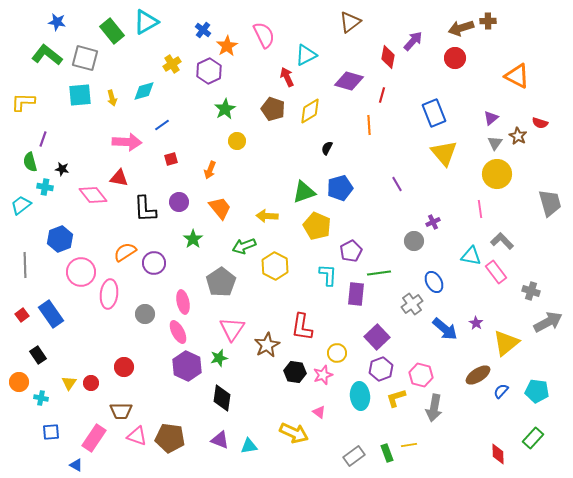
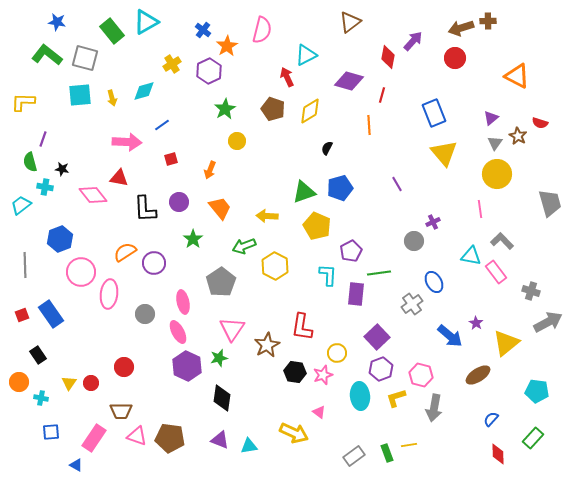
pink semicircle at (264, 35): moved 2 px left, 5 px up; rotated 40 degrees clockwise
red square at (22, 315): rotated 16 degrees clockwise
blue arrow at (445, 329): moved 5 px right, 7 px down
blue semicircle at (501, 391): moved 10 px left, 28 px down
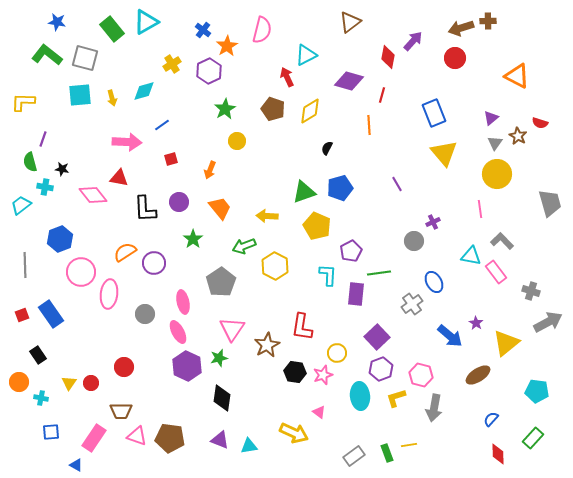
green rectangle at (112, 31): moved 2 px up
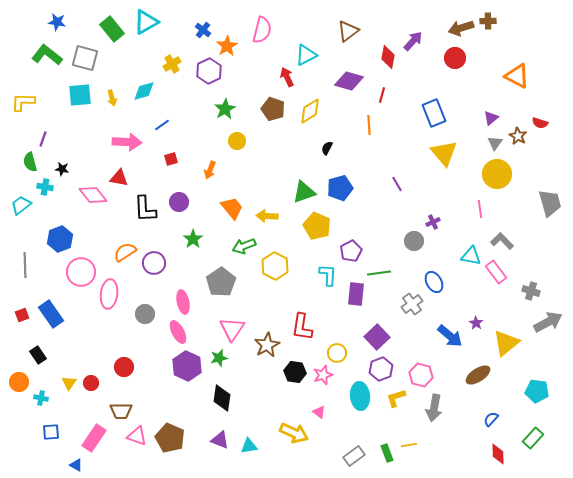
brown triangle at (350, 22): moved 2 px left, 9 px down
orange trapezoid at (220, 208): moved 12 px right
brown pentagon at (170, 438): rotated 16 degrees clockwise
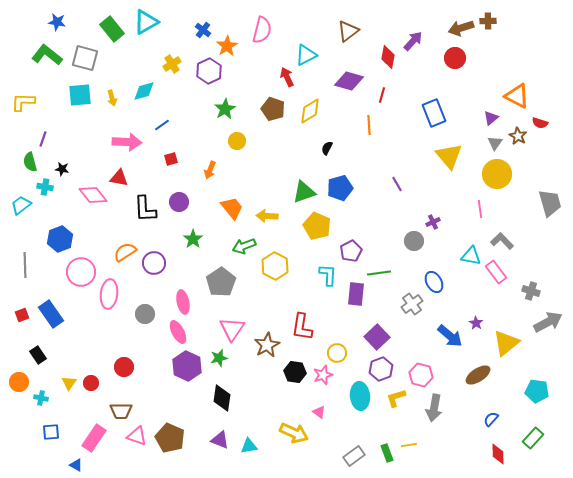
orange triangle at (517, 76): moved 20 px down
yellow triangle at (444, 153): moved 5 px right, 3 px down
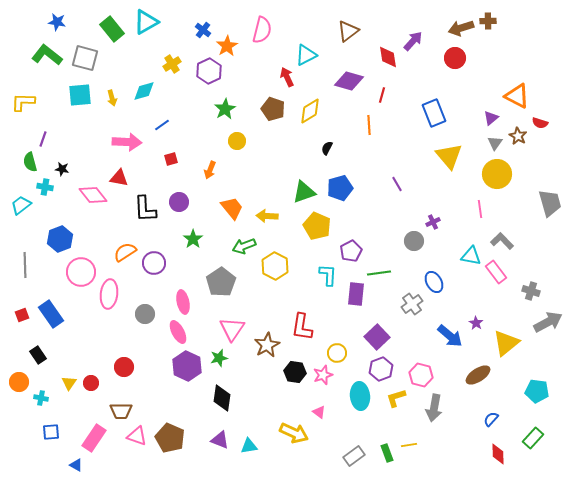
red diamond at (388, 57): rotated 20 degrees counterclockwise
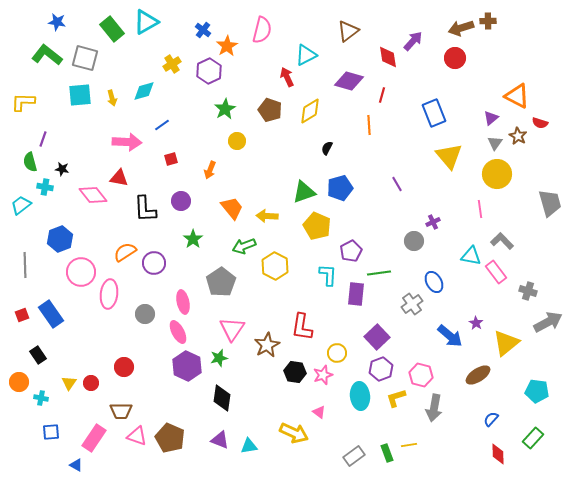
brown pentagon at (273, 109): moved 3 px left, 1 px down
purple circle at (179, 202): moved 2 px right, 1 px up
gray cross at (531, 291): moved 3 px left
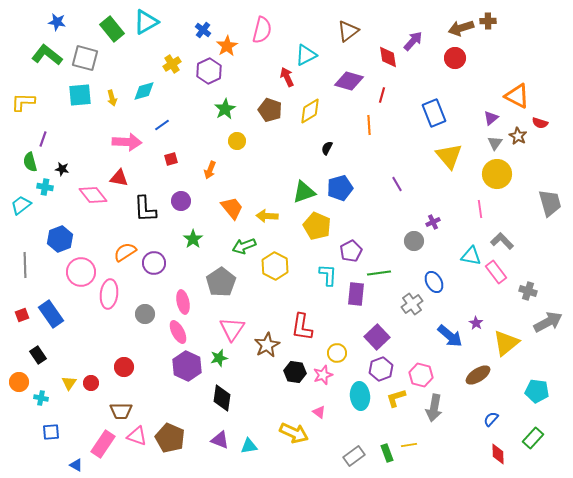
pink rectangle at (94, 438): moved 9 px right, 6 px down
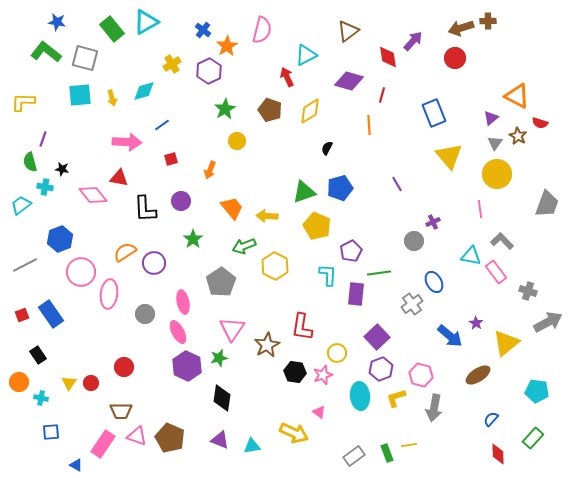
green L-shape at (47, 55): moved 1 px left, 3 px up
gray trapezoid at (550, 203): moved 3 px left, 1 px down; rotated 36 degrees clockwise
gray line at (25, 265): rotated 65 degrees clockwise
cyan triangle at (249, 446): moved 3 px right
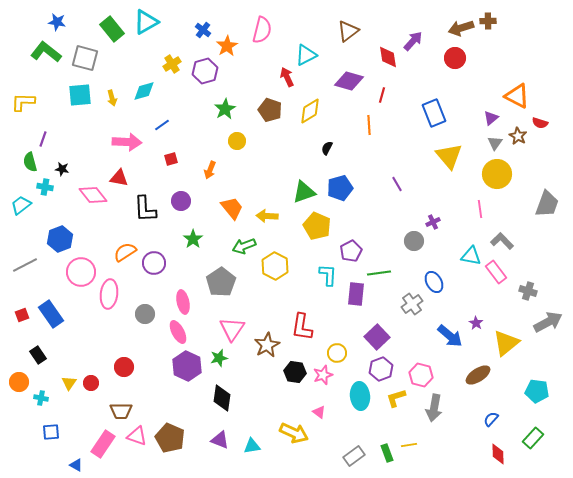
purple hexagon at (209, 71): moved 4 px left; rotated 10 degrees clockwise
